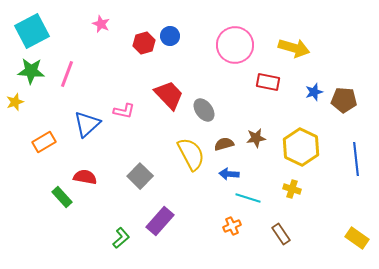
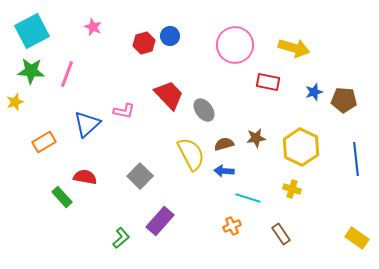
pink star: moved 8 px left, 3 px down
blue arrow: moved 5 px left, 3 px up
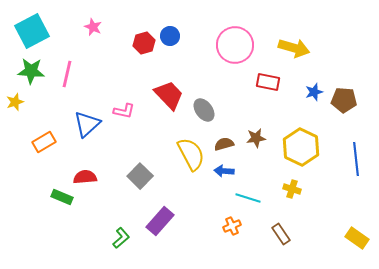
pink line: rotated 8 degrees counterclockwise
red semicircle: rotated 15 degrees counterclockwise
green rectangle: rotated 25 degrees counterclockwise
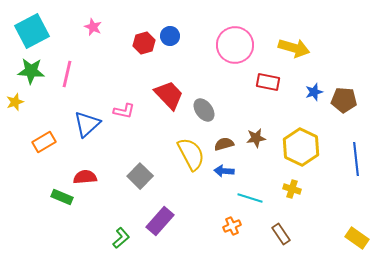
cyan line: moved 2 px right
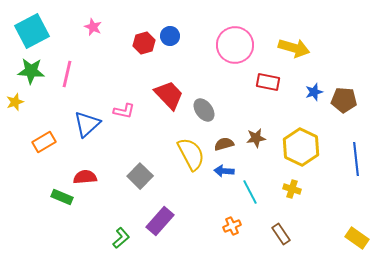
cyan line: moved 6 px up; rotated 45 degrees clockwise
